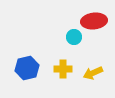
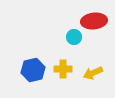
blue hexagon: moved 6 px right, 2 px down
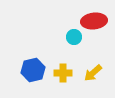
yellow cross: moved 4 px down
yellow arrow: rotated 18 degrees counterclockwise
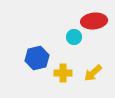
blue hexagon: moved 4 px right, 12 px up
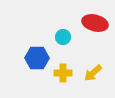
red ellipse: moved 1 px right, 2 px down; rotated 20 degrees clockwise
cyan circle: moved 11 px left
blue hexagon: rotated 15 degrees clockwise
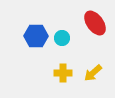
red ellipse: rotated 40 degrees clockwise
cyan circle: moved 1 px left, 1 px down
blue hexagon: moved 1 px left, 22 px up
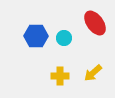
cyan circle: moved 2 px right
yellow cross: moved 3 px left, 3 px down
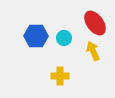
yellow arrow: moved 22 px up; rotated 108 degrees clockwise
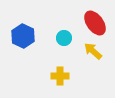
blue hexagon: moved 13 px left; rotated 25 degrees clockwise
yellow arrow: rotated 24 degrees counterclockwise
